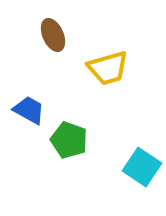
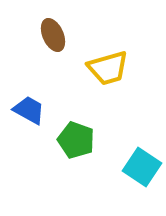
green pentagon: moved 7 px right
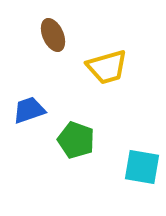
yellow trapezoid: moved 1 px left, 1 px up
blue trapezoid: rotated 48 degrees counterclockwise
cyan square: rotated 24 degrees counterclockwise
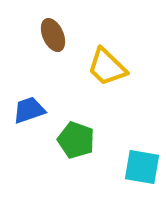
yellow trapezoid: rotated 60 degrees clockwise
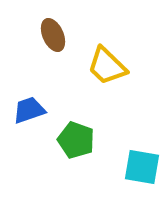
yellow trapezoid: moved 1 px up
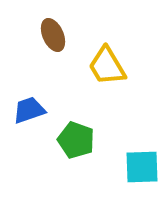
yellow trapezoid: rotated 15 degrees clockwise
cyan square: rotated 12 degrees counterclockwise
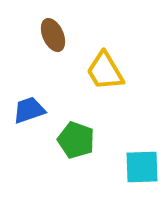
yellow trapezoid: moved 2 px left, 5 px down
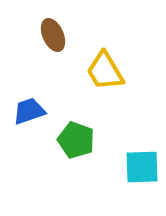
blue trapezoid: moved 1 px down
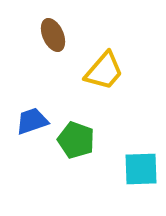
yellow trapezoid: moved 1 px left; rotated 108 degrees counterclockwise
blue trapezoid: moved 3 px right, 10 px down
cyan square: moved 1 px left, 2 px down
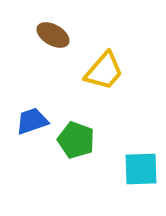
brown ellipse: rotated 36 degrees counterclockwise
